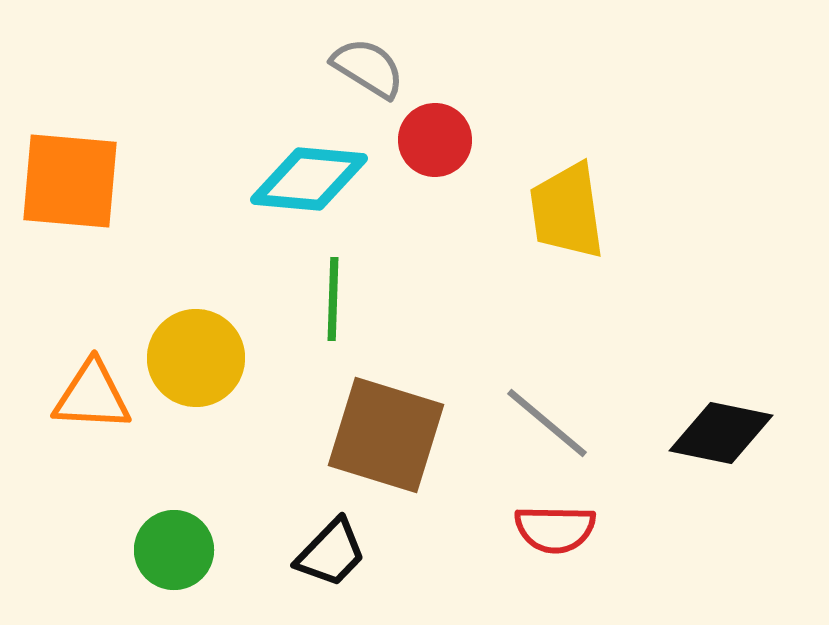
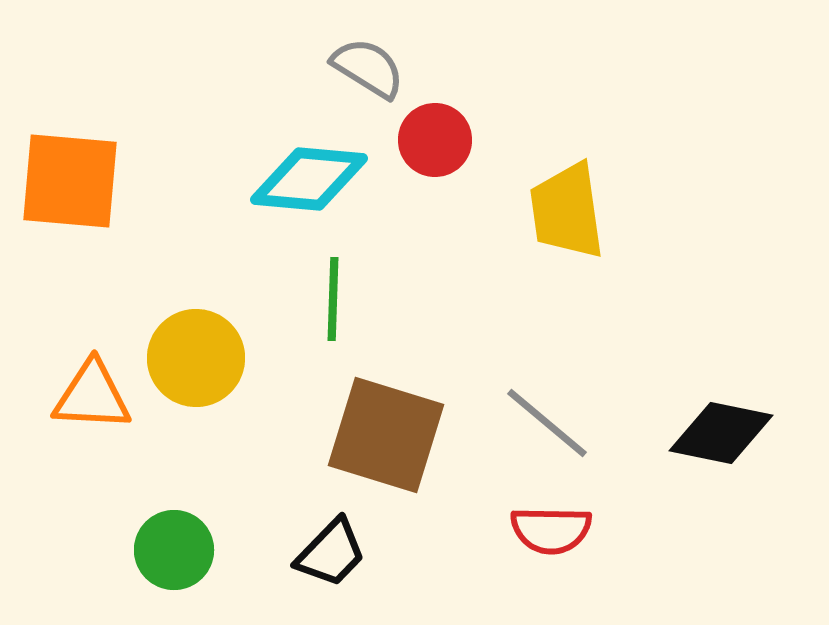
red semicircle: moved 4 px left, 1 px down
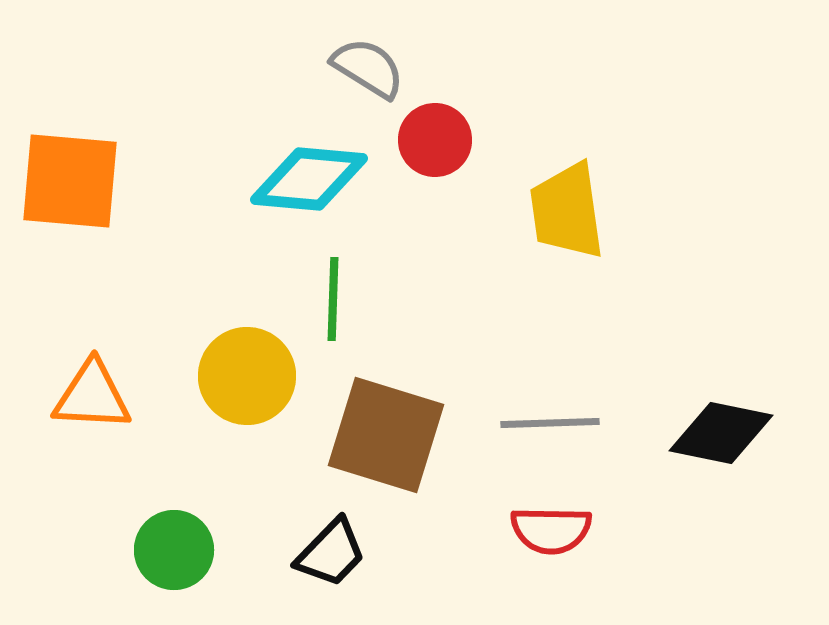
yellow circle: moved 51 px right, 18 px down
gray line: moved 3 px right; rotated 42 degrees counterclockwise
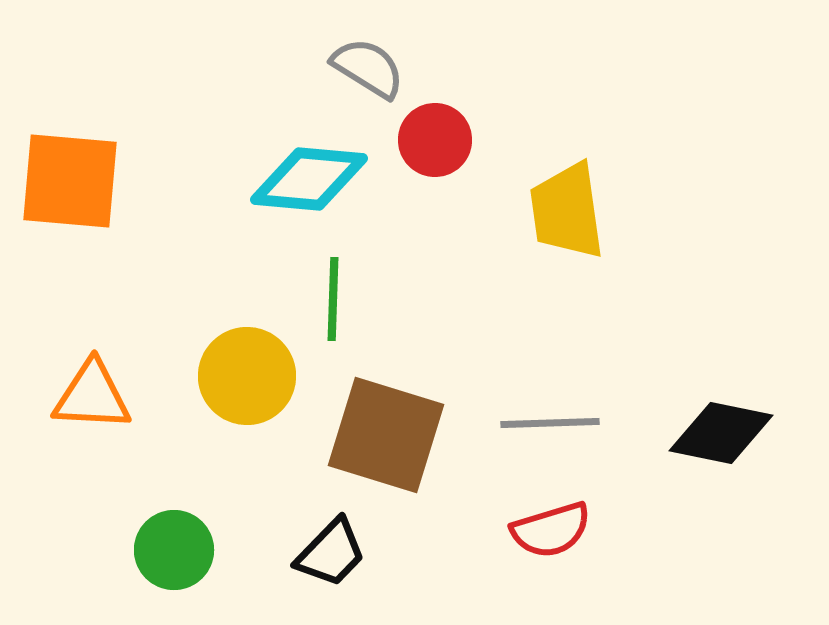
red semicircle: rotated 18 degrees counterclockwise
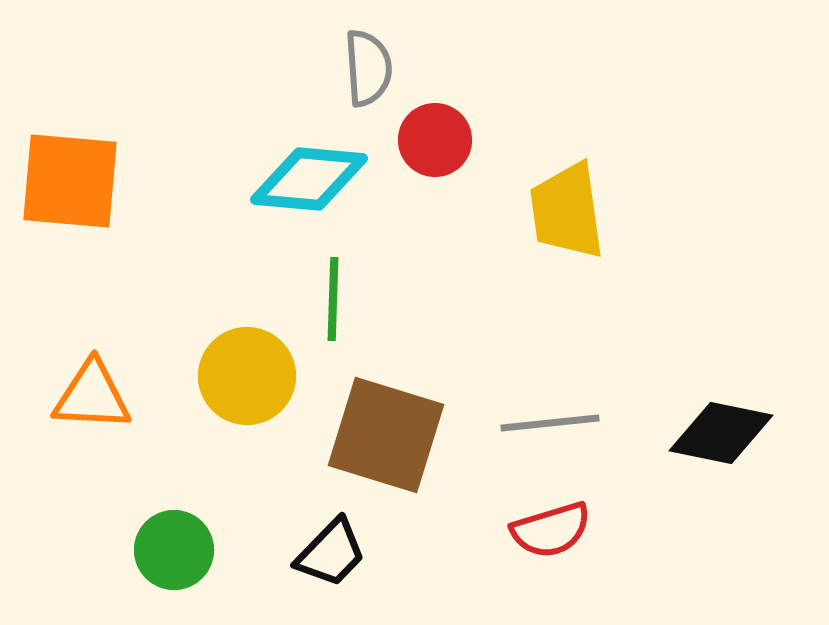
gray semicircle: rotated 54 degrees clockwise
gray line: rotated 4 degrees counterclockwise
